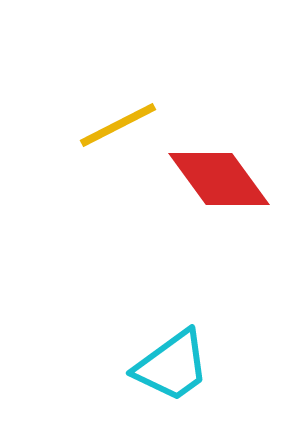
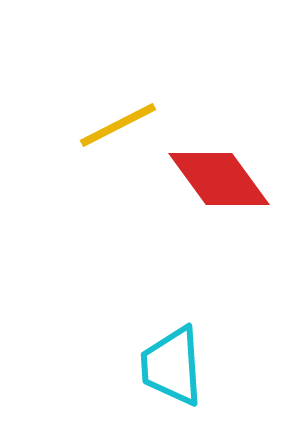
cyan trapezoid: rotated 122 degrees clockwise
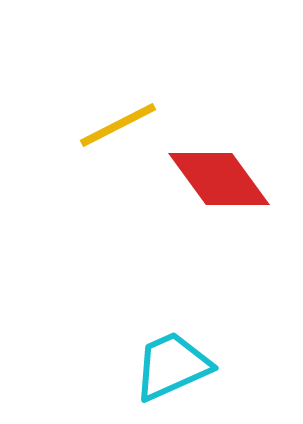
cyan trapezoid: rotated 70 degrees clockwise
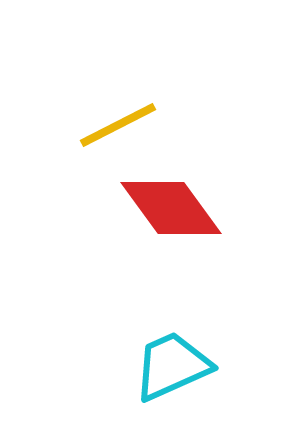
red diamond: moved 48 px left, 29 px down
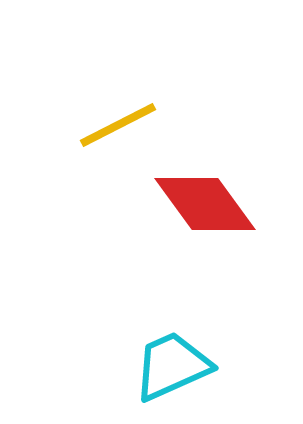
red diamond: moved 34 px right, 4 px up
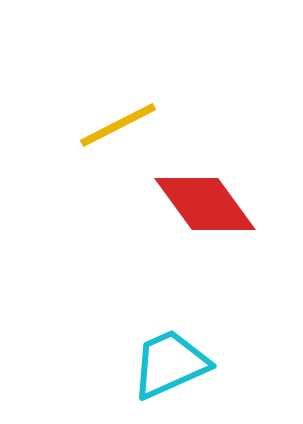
cyan trapezoid: moved 2 px left, 2 px up
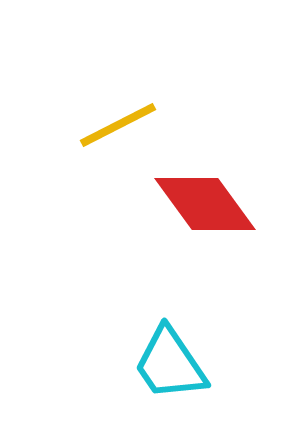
cyan trapezoid: rotated 100 degrees counterclockwise
